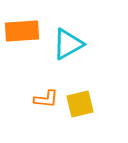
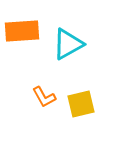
orange L-shape: moved 2 px left, 2 px up; rotated 55 degrees clockwise
yellow square: moved 1 px right
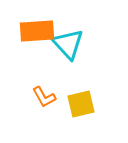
orange rectangle: moved 15 px right
cyan triangle: rotated 44 degrees counterclockwise
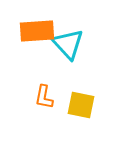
orange L-shape: rotated 40 degrees clockwise
yellow square: moved 1 px down; rotated 24 degrees clockwise
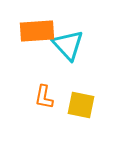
cyan triangle: moved 1 px down
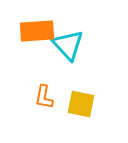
yellow square: moved 1 px up
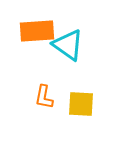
cyan triangle: rotated 12 degrees counterclockwise
yellow square: rotated 8 degrees counterclockwise
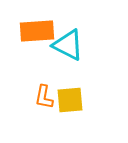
cyan triangle: rotated 8 degrees counterclockwise
yellow square: moved 11 px left, 4 px up; rotated 8 degrees counterclockwise
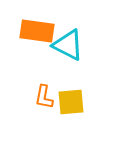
orange rectangle: rotated 12 degrees clockwise
yellow square: moved 1 px right, 2 px down
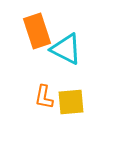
orange rectangle: rotated 64 degrees clockwise
cyan triangle: moved 2 px left, 4 px down
